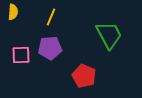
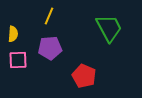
yellow semicircle: moved 22 px down
yellow line: moved 2 px left, 1 px up
green trapezoid: moved 7 px up
pink square: moved 3 px left, 5 px down
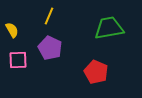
green trapezoid: rotated 72 degrees counterclockwise
yellow semicircle: moved 1 px left, 4 px up; rotated 35 degrees counterclockwise
purple pentagon: rotated 30 degrees clockwise
red pentagon: moved 12 px right, 4 px up
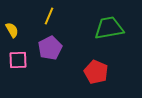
purple pentagon: rotated 20 degrees clockwise
